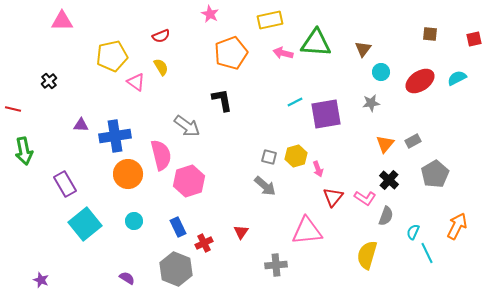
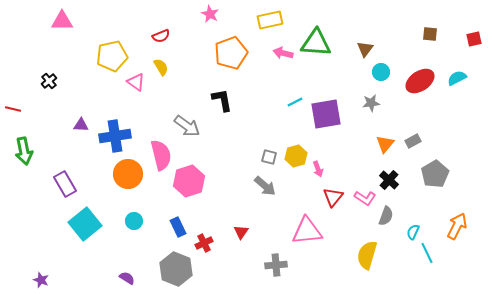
brown triangle at (363, 49): moved 2 px right
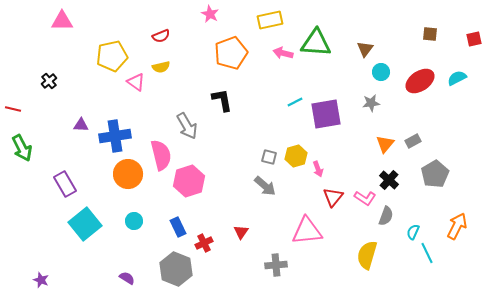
yellow semicircle at (161, 67): rotated 108 degrees clockwise
gray arrow at (187, 126): rotated 24 degrees clockwise
green arrow at (24, 151): moved 2 px left, 3 px up; rotated 16 degrees counterclockwise
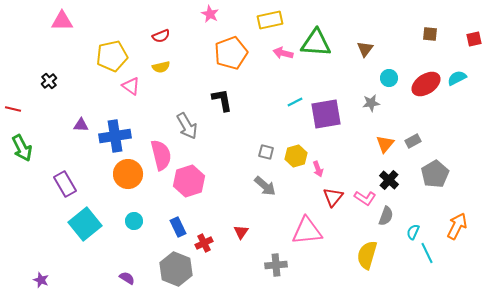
cyan circle at (381, 72): moved 8 px right, 6 px down
red ellipse at (420, 81): moved 6 px right, 3 px down
pink triangle at (136, 82): moved 5 px left, 4 px down
gray square at (269, 157): moved 3 px left, 5 px up
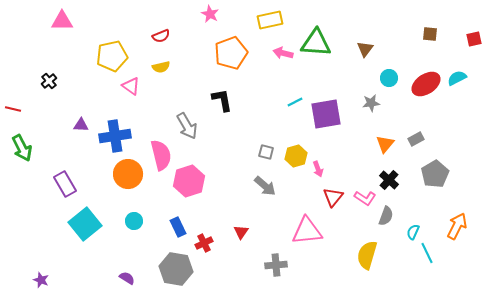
gray rectangle at (413, 141): moved 3 px right, 2 px up
gray hexagon at (176, 269): rotated 12 degrees counterclockwise
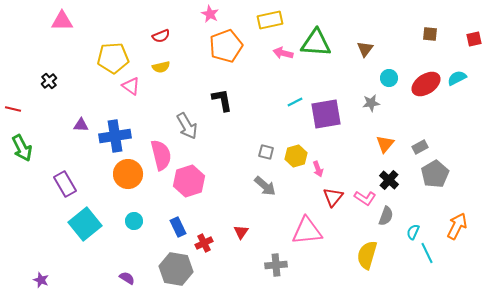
orange pentagon at (231, 53): moved 5 px left, 7 px up
yellow pentagon at (112, 56): moved 1 px right, 2 px down; rotated 8 degrees clockwise
gray rectangle at (416, 139): moved 4 px right, 8 px down
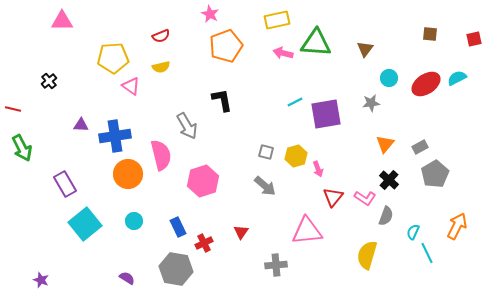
yellow rectangle at (270, 20): moved 7 px right
pink hexagon at (189, 181): moved 14 px right
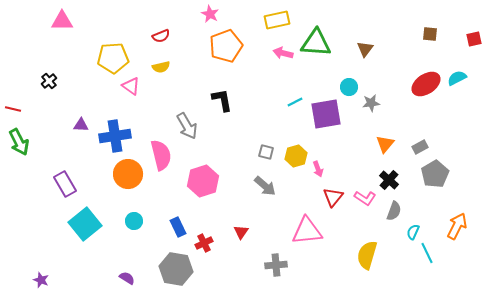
cyan circle at (389, 78): moved 40 px left, 9 px down
green arrow at (22, 148): moved 3 px left, 6 px up
gray semicircle at (386, 216): moved 8 px right, 5 px up
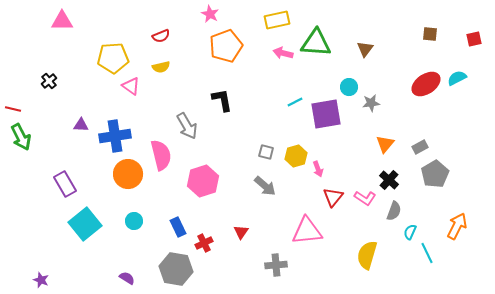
green arrow at (19, 142): moved 2 px right, 5 px up
cyan semicircle at (413, 232): moved 3 px left
